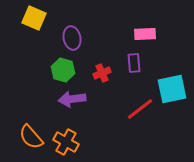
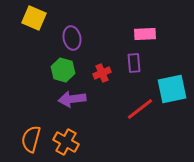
orange semicircle: moved 2 px down; rotated 56 degrees clockwise
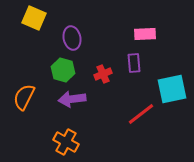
red cross: moved 1 px right, 1 px down
red line: moved 1 px right, 5 px down
orange semicircle: moved 7 px left, 42 px up; rotated 12 degrees clockwise
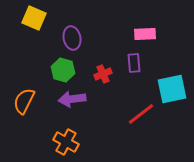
orange semicircle: moved 4 px down
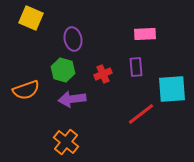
yellow square: moved 3 px left
purple ellipse: moved 1 px right, 1 px down
purple rectangle: moved 2 px right, 4 px down
cyan square: rotated 8 degrees clockwise
orange semicircle: moved 2 px right, 11 px up; rotated 136 degrees counterclockwise
orange cross: rotated 10 degrees clockwise
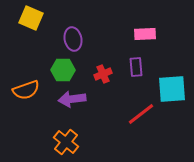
green hexagon: rotated 15 degrees counterclockwise
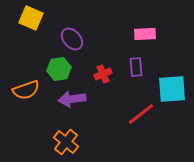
purple ellipse: moved 1 px left; rotated 30 degrees counterclockwise
green hexagon: moved 4 px left, 1 px up; rotated 10 degrees counterclockwise
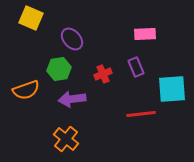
purple rectangle: rotated 18 degrees counterclockwise
red line: rotated 32 degrees clockwise
orange cross: moved 3 px up
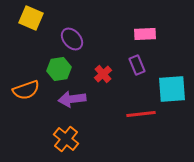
purple rectangle: moved 1 px right, 2 px up
red cross: rotated 18 degrees counterclockwise
